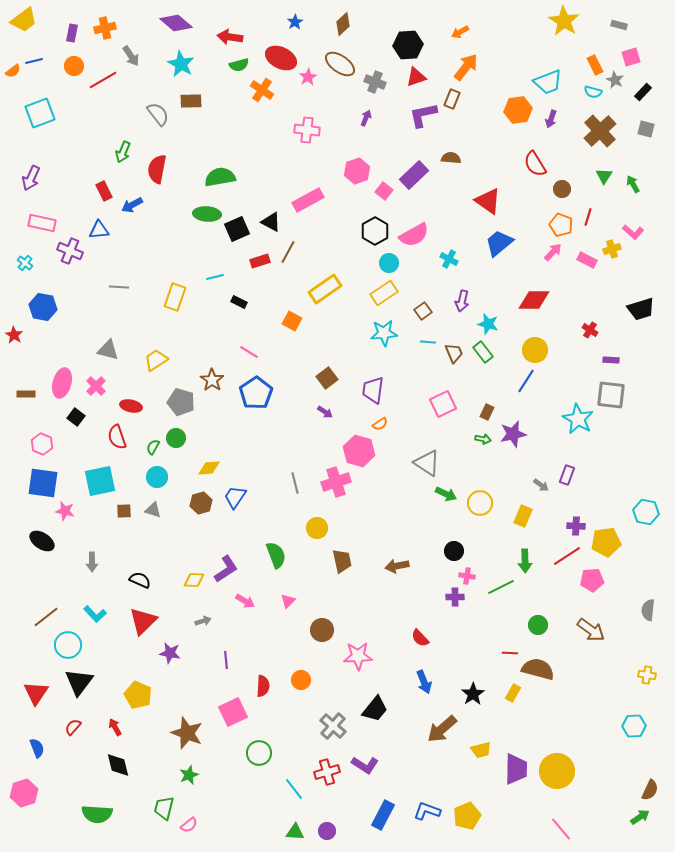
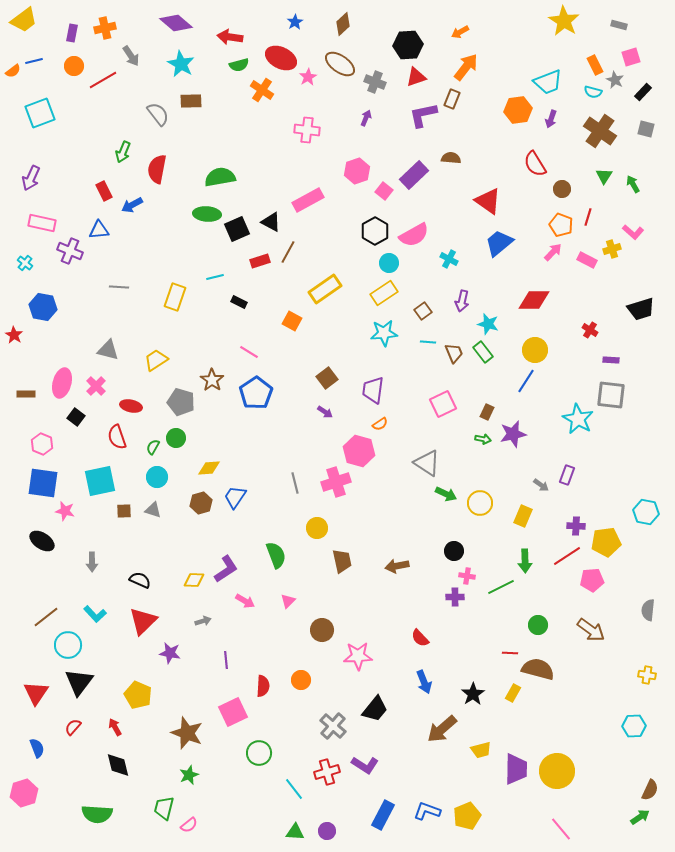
brown cross at (600, 131): rotated 12 degrees counterclockwise
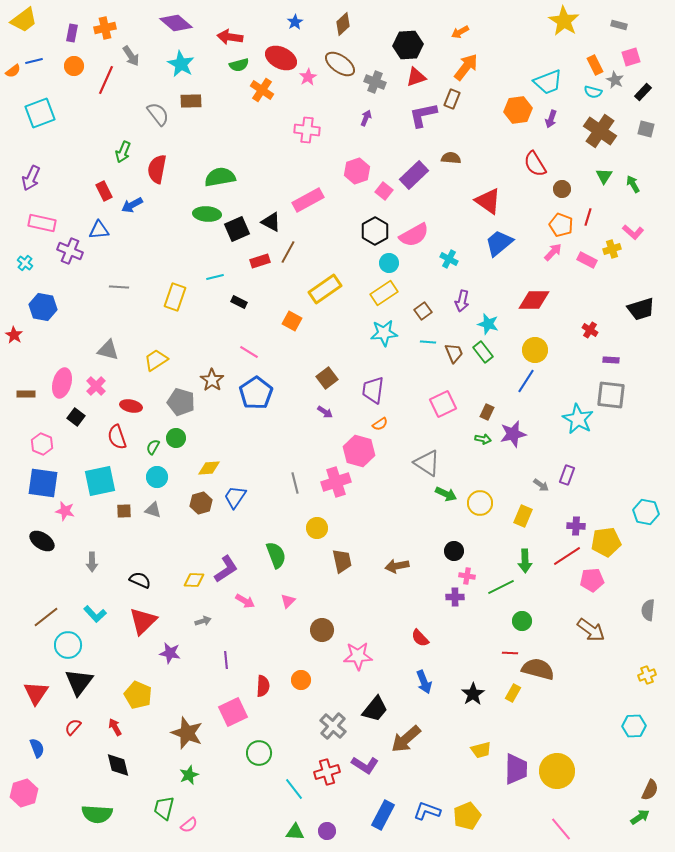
red line at (103, 80): moved 3 px right; rotated 36 degrees counterclockwise
green circle at (538, 625): moved 16 px left, 4 px up
yellow cross at (647, 675): rotated 30 degrees counterclockwise
brown arrow at (442, 729): moved 36 px left, 10 px down
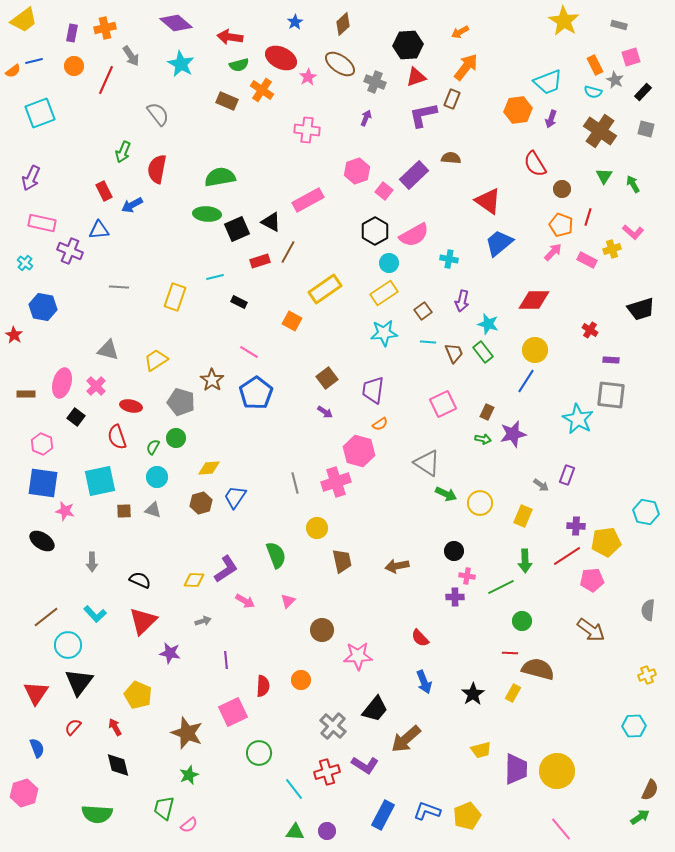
brown rectangle at (191, 101): moved 36 px right; rotated 25 degrees clockwise
cyan cross at (449, 259): rotated 18 degrees counterclockwise
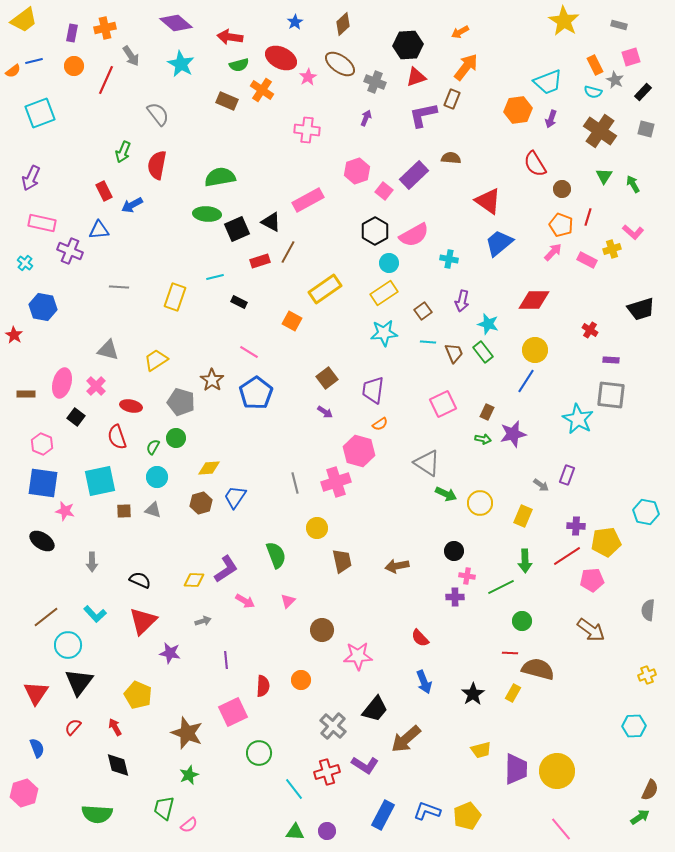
red semicircle at (157, 169): moved 4 px up
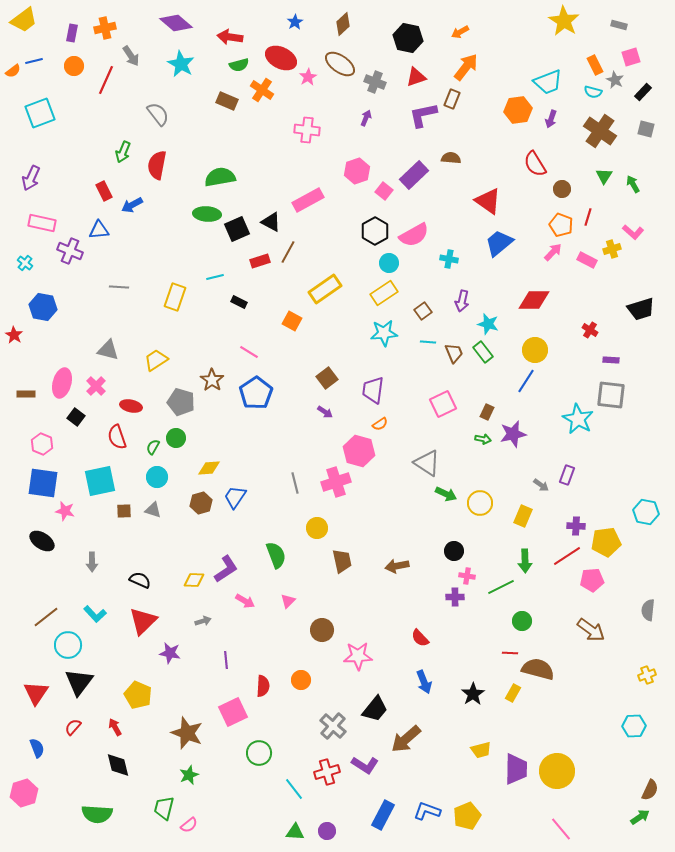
black hexagon at (408, 45): moved 7 px up; rotated 16 degrees clockwise
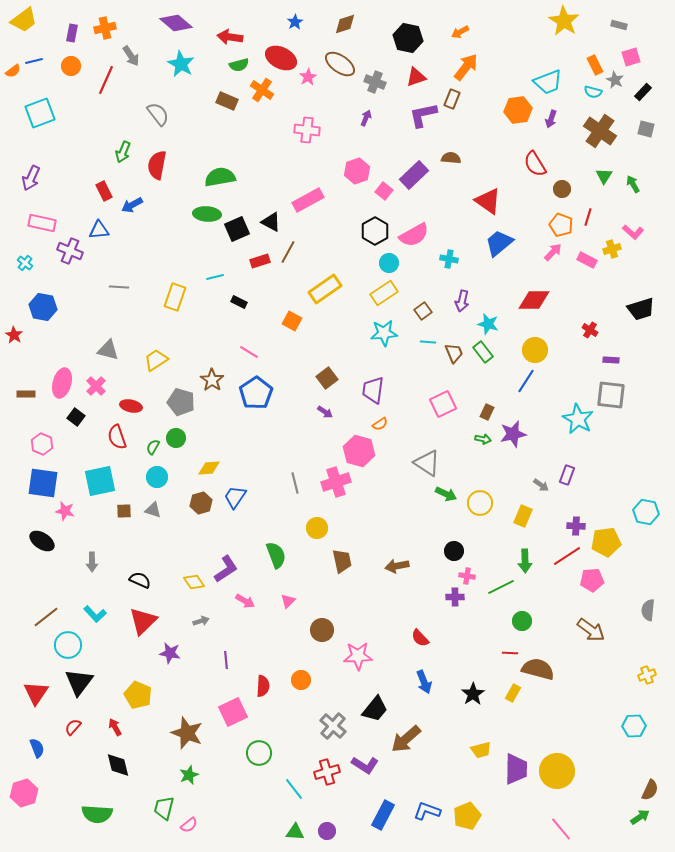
brown diamond at (343, 24): moved 2 px right; rotated 25 degrees clockwise
orange circle at (74, 66): moved 3 px left
yellow diamond at (194, 580): moved 2 px down; rotated 55 degrees clockwise
gray arrow at (203, 621): moved 2 px left
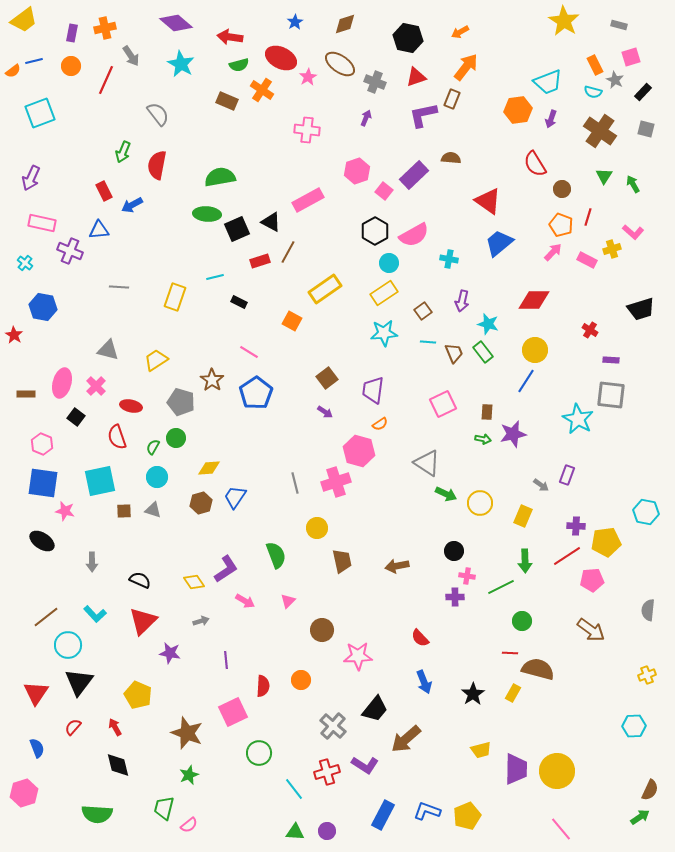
brown rectangle at (487, 412): rotated 21 degrees counterclockwise
